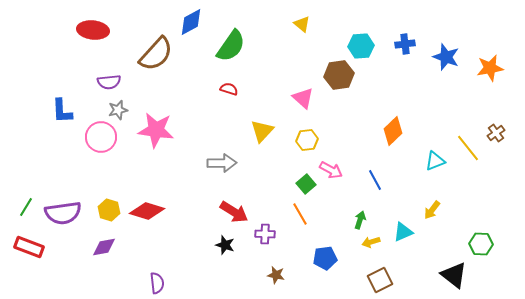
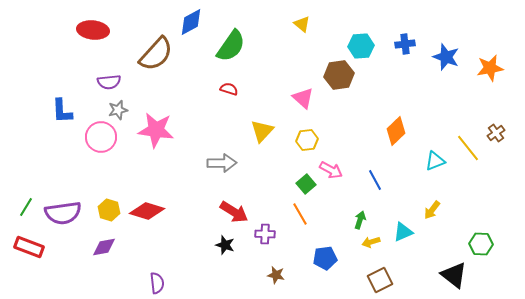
orange diamond at (393, 131): moved 3 px right
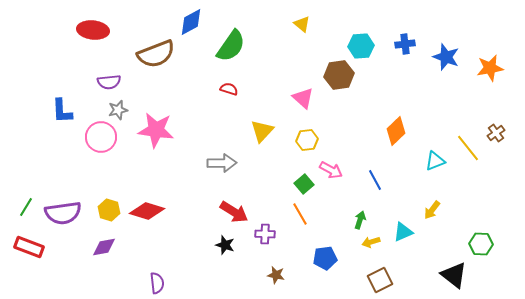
brown semicircle at (156, 54): rotated 27 degrees clockwise
green square at (306, 184): moved 2 px left
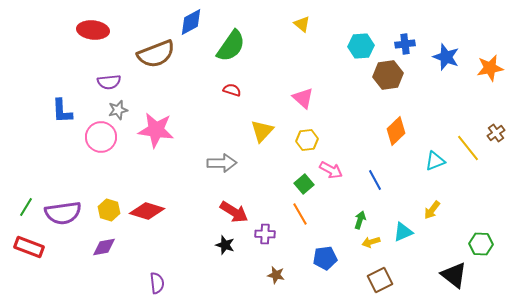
brown hexagon at (339, 75): moved 49 px right
red semicircle at (229, 89): moved 3 px right, 1 px down
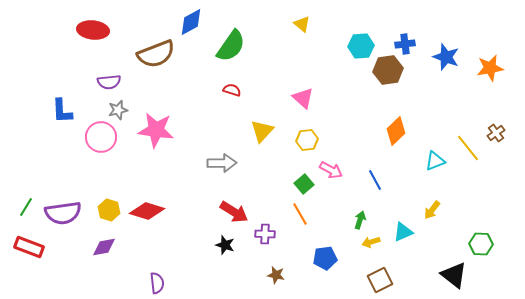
brown hexagon at (388, 75): moved 5 px up
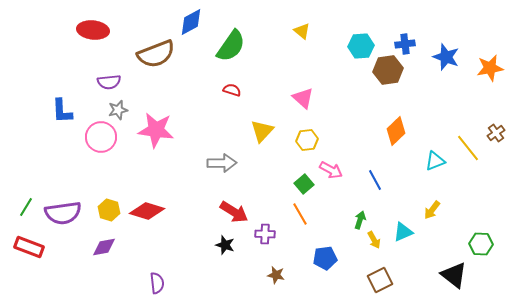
yellow triangle at (302, 24): moved 7 px down
yellow arrow at (371, 242): moved 3 px right, 2 px up; rotated 102 degrees counterclockwise
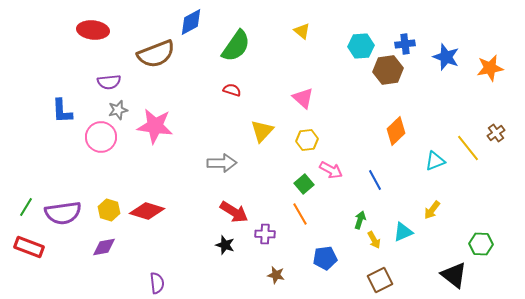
green semicircle at (231, 46): moved 5 px right
pink star at (156, 130): moved 1 px left, 4 px up
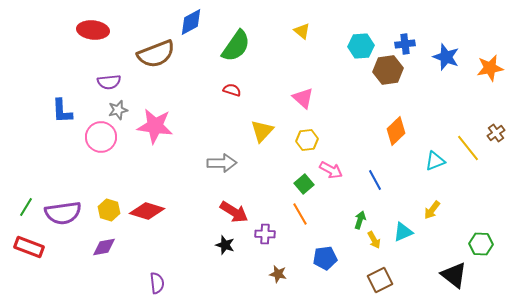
brown star at (276, 275): moved 2 px right, 1 px up
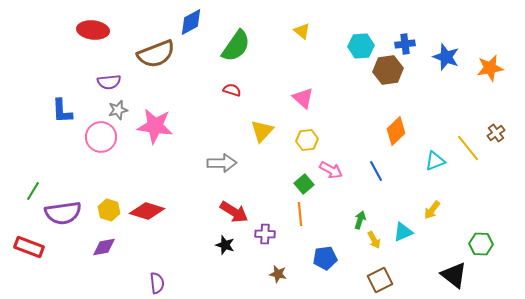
blue line at (375, 180): moved 1 px right, 9 px up
green line at (26, 207): moved 7 px right, 16 px up
orange line at (300, 214): rotated 25 degrees clockwise
